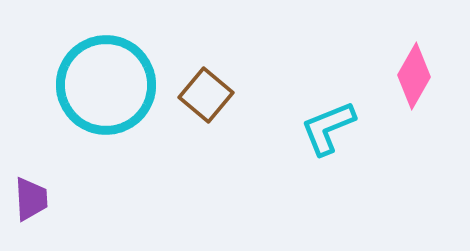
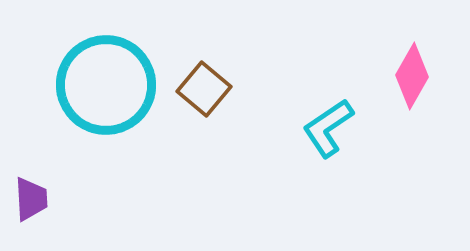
pink diamond: moved 2 px left
brown square: moved 2 px left, 6 px up
cyan L-shape: rotated 12 degrees counterclockwise
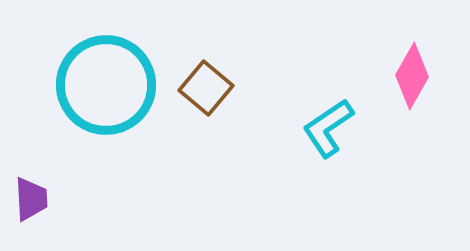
brown square: moved 2 px right, 1 px up
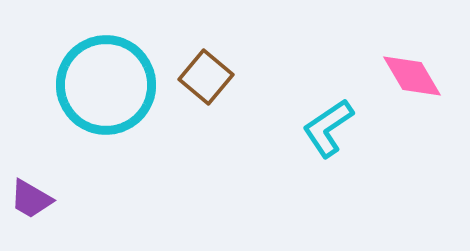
pink diamond: rotated 60 degrees counterclockwise
brown square: moved 11 px up
purple trapezoid: rotated 123 degrees clockwise
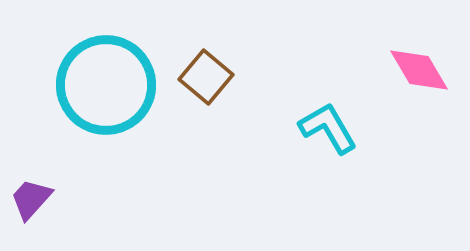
pink diamond: moved 7 px right, 6 px up
cyan L-shape: rotated 94 degrees clockwise
purple trapezoid: rotated 102 degrees clockwise
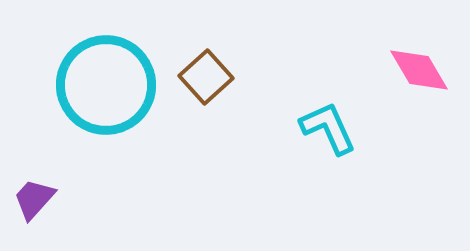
brown square: rotated 8 degrees clockwise
cyan L-shape: rotated 6 degrees clockwise
purple trapezoid: moved 3 px right
